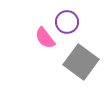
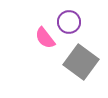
purple circle: moved 2 px right
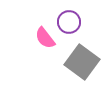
gray square: moved 1 px right
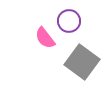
purple circle: moved 1 px up
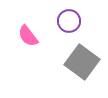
pink semicircle: moved 17 px left, 2 px up
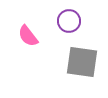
gray square: rotated 28 degrees counterclockwise
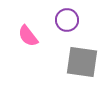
purple circle: moved 2 px left, 1 px up
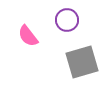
gray square: rotated 24 degrees counterclockwise
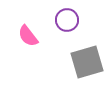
gray square: moved 5 px right
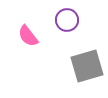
gray square: moved 4 px down
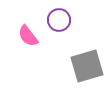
purple circle: moved 8 px left
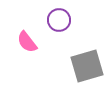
pink semicircle: moved 1 px left, 6 px down
